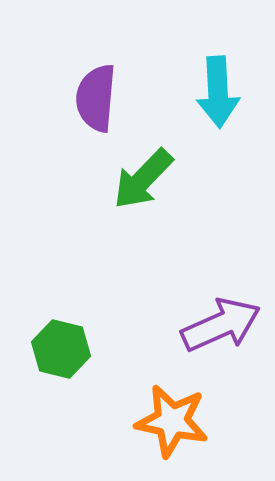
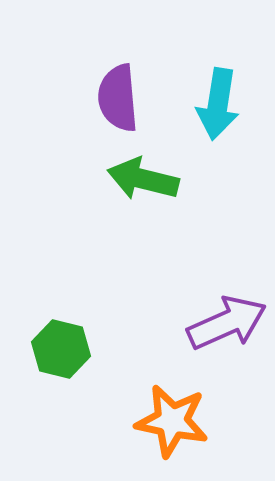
cyan arrow: moved 12 px down; rotated 12 degrees clockwise
purple semicircle: moved 22 px right; rotated 10 degrees counterclockwise
green arrow: rotated 60 degrees clockwise
purple arrow: moved 6 px right, 2 px up
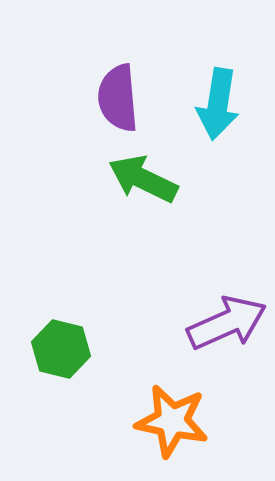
green arrow: rotated 12 degrees clockwise
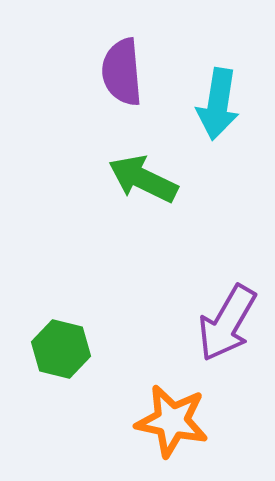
purple semicircle: moved 4 px right, 26 px up
purple arrow: rotated 144 degrees clockwise
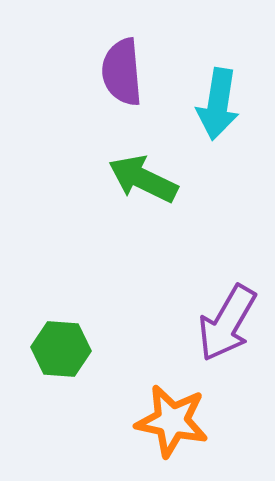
green hexagon: rotated 10 degrees counterclockwise
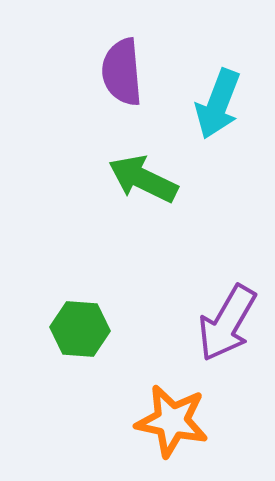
cyan arrow: rotated 12 degrees clockwise
green hexagon: moved 19 px right, 20 px up
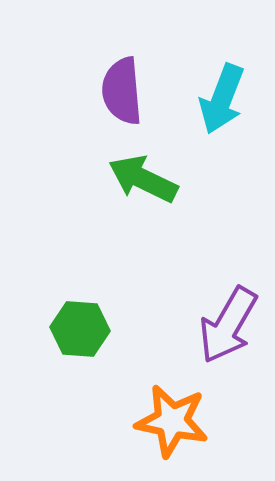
purple semicircle: moved 19 px down
cyan arrow: moved 4 px right, 5 px up
purple arrow: moved 1 px right, 2 px down
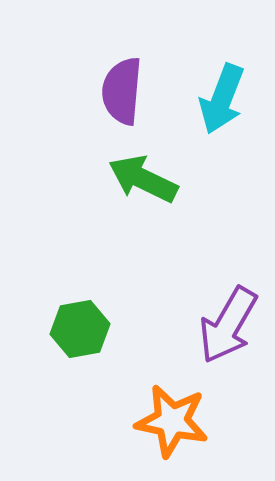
purple semicircle: rotated 10 degrees clockwise
green hexagon: rotated 14 degrees counterclockwise
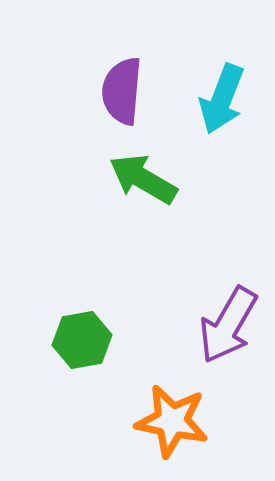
green arrow: rotated 4 degrees clockwise
green hexagon: moved 2 px right, 11 px down
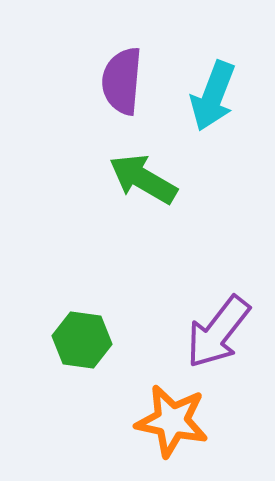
purple semicircle: moved 10 px up
cyan arrow: moved 9 px left, 3 px up
purple arrow: moved 10 px left, 7 px down; rotated 8 degrees clockwise
green hexagon: rotated 18 degrees clockwise
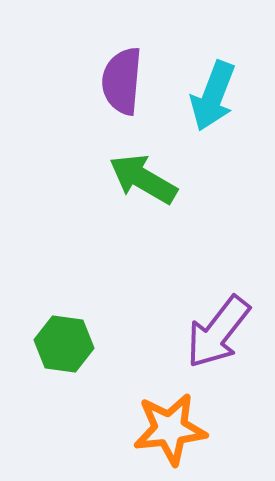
green hexagon: moved 18 px left, 4 px down
orange star: moved 2 px left, 8 px down; rotated 18 degrees counterclockwise
